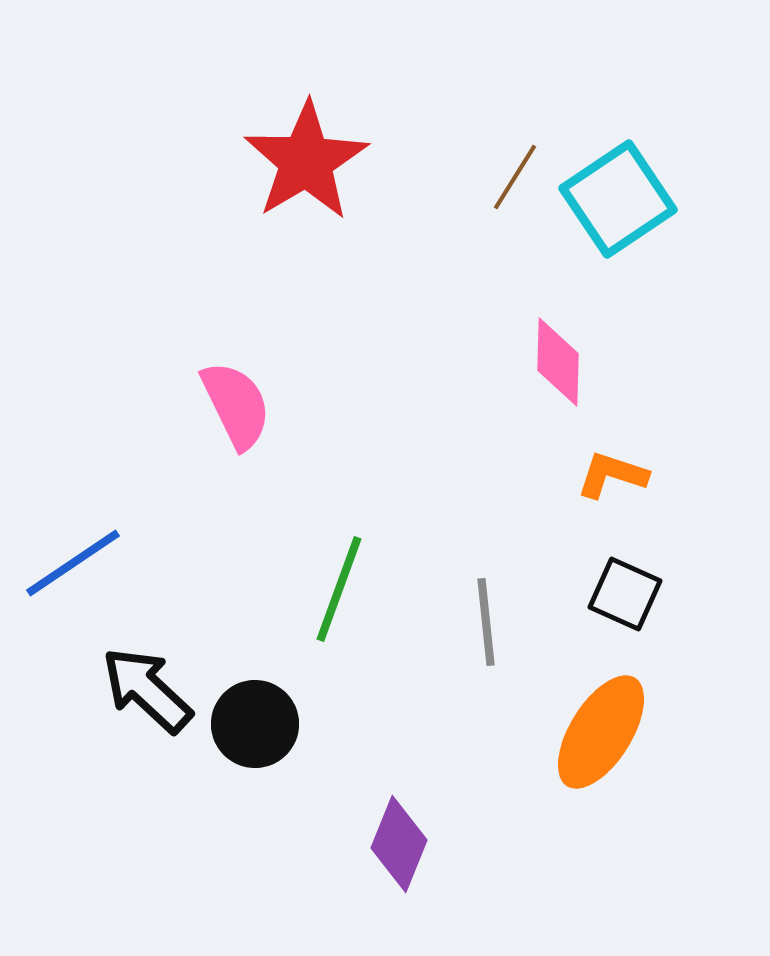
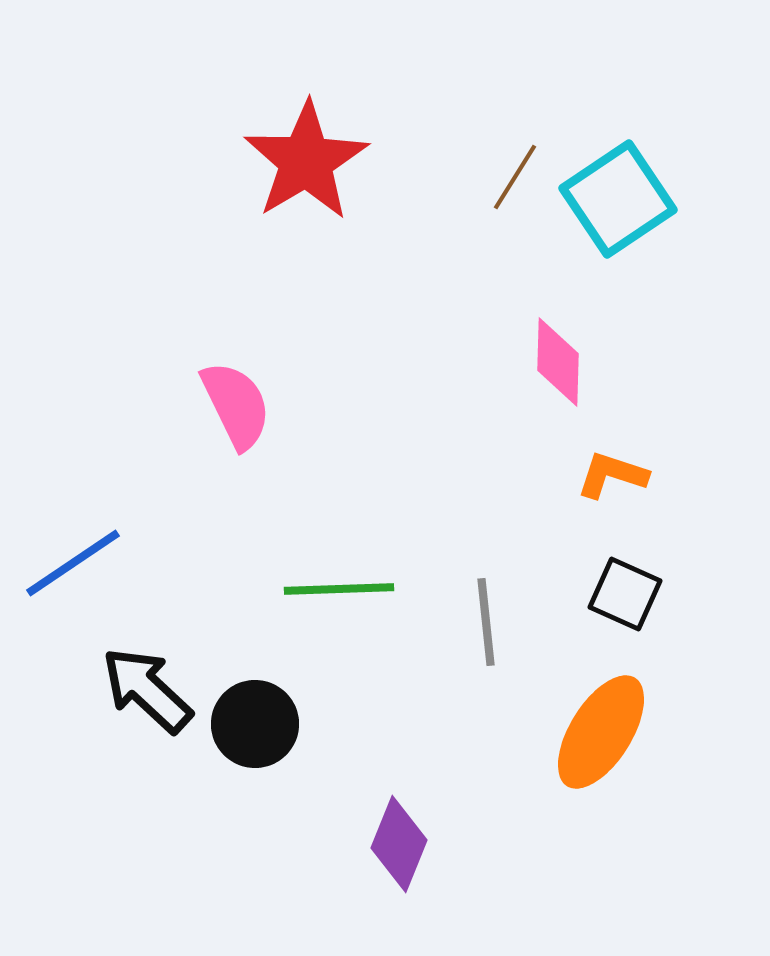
green line: rotated 68 degrees clockwise
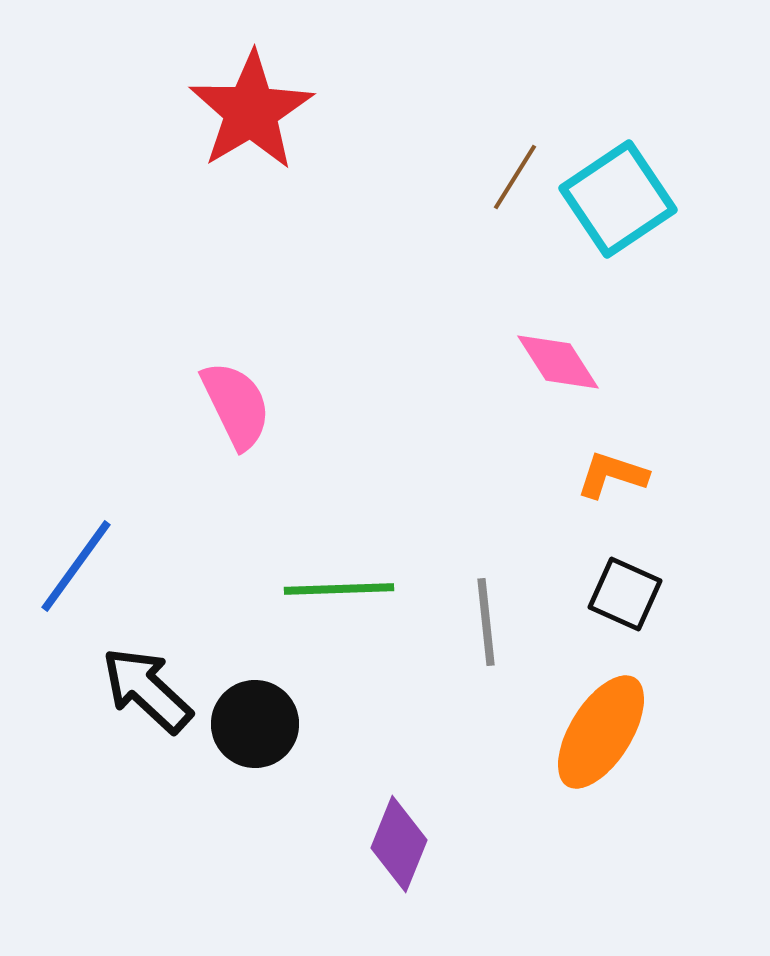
red star: moved 55 px left, 50 px up
pink diamond: rotated 34 degrees counterclockwise
blue line: moved 3 px right, 3 px down; rotated 20 degrees counterclockwise
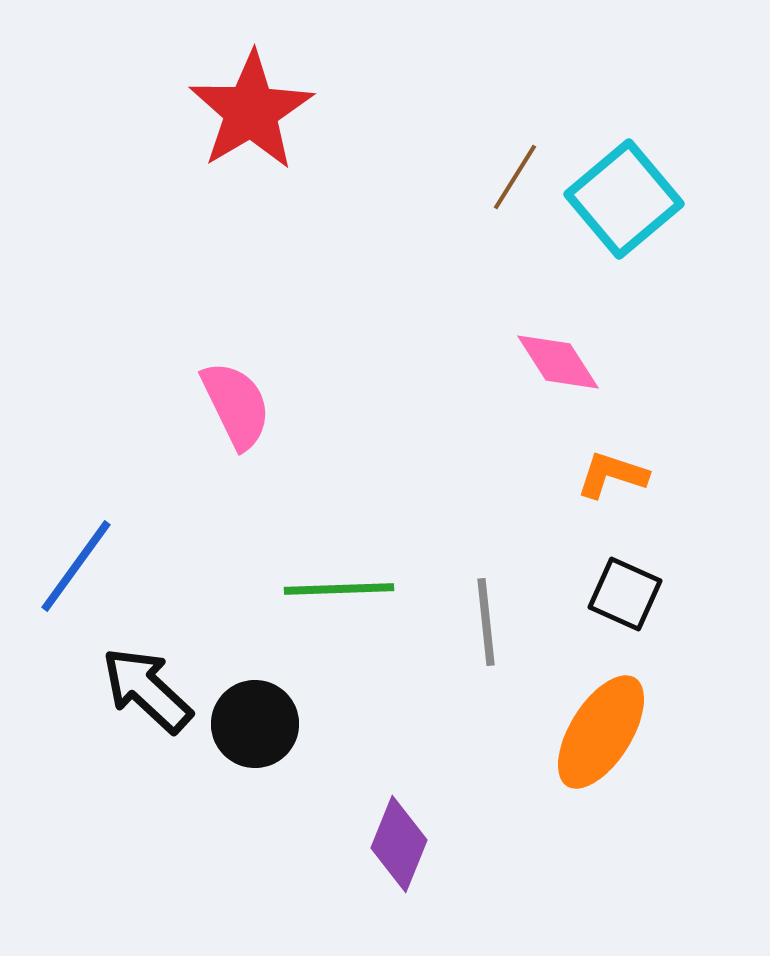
cyan square: moved 6 px right; rotated 6 degrees counterclockwise
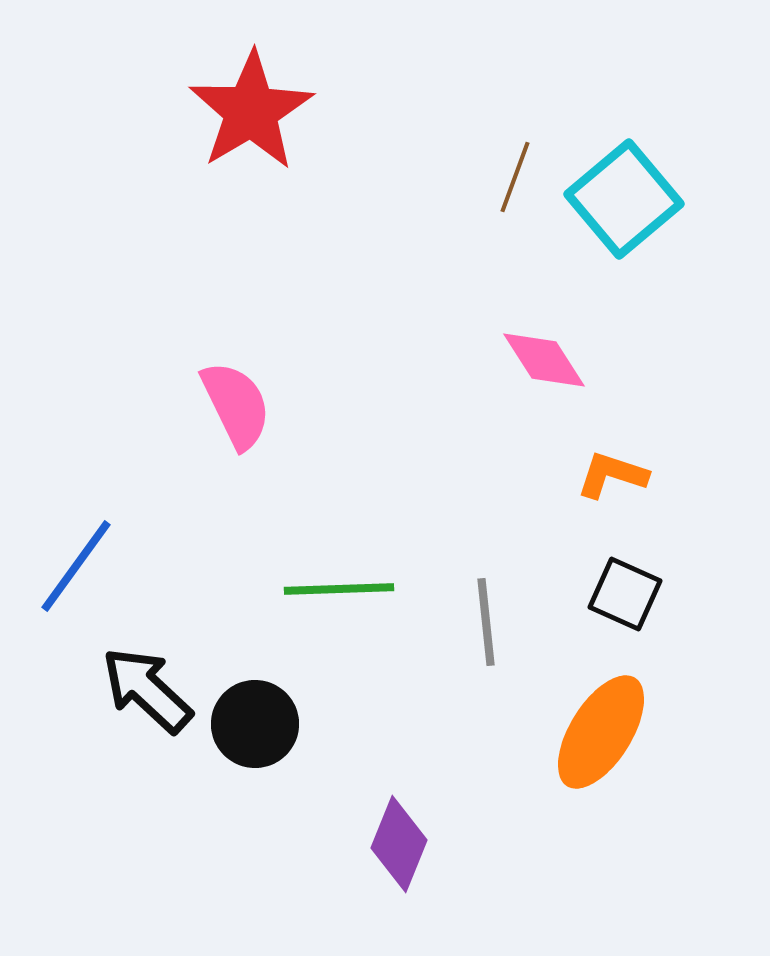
brown line: rotated 12 degrees counterclockwise
pink diamond: moved 14 px left, 2 px up
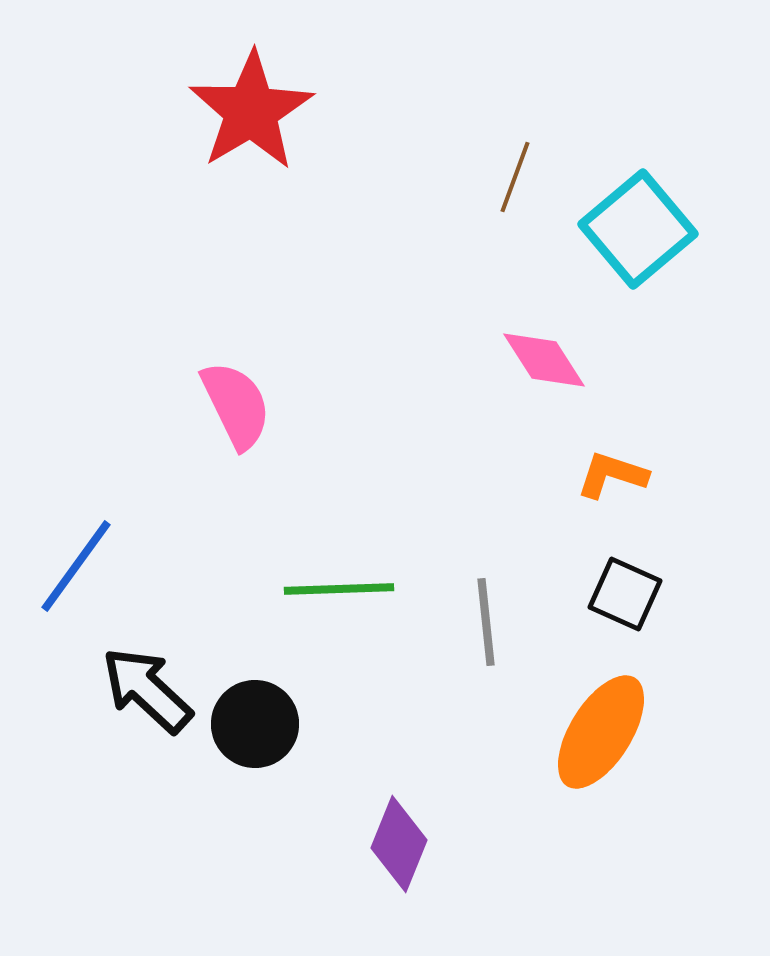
cyan square: moved 14 px right, 30 px down
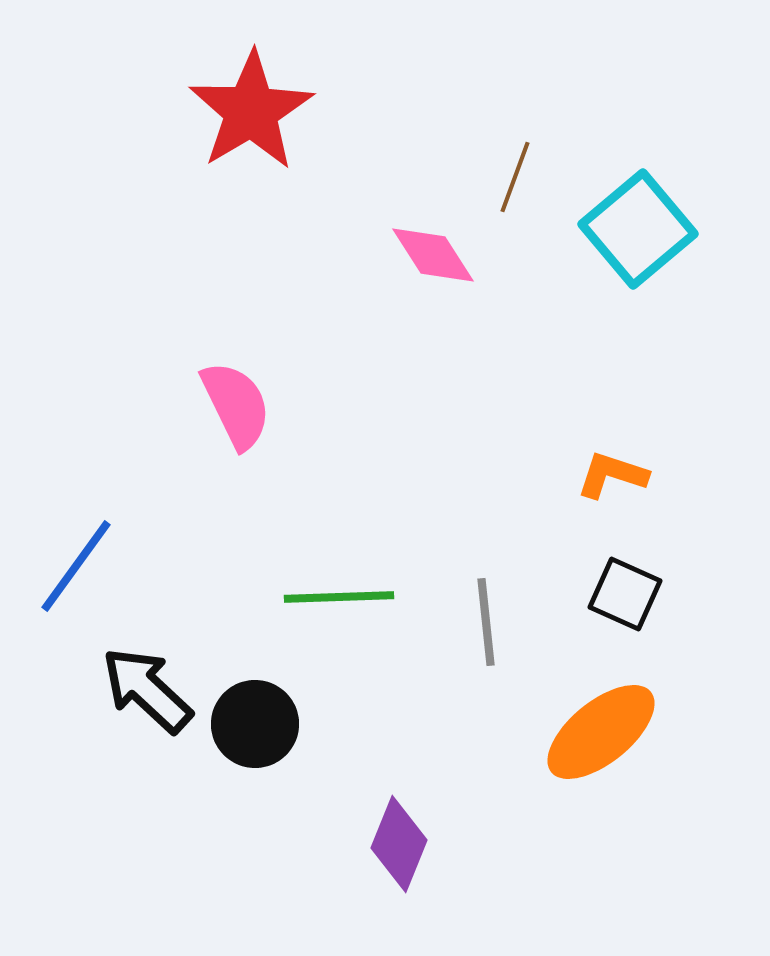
pink diamond: moved 111 px left, 105 px up
green line: moved 8 px down
orange ellipse: rotated 19 degrees clockwise
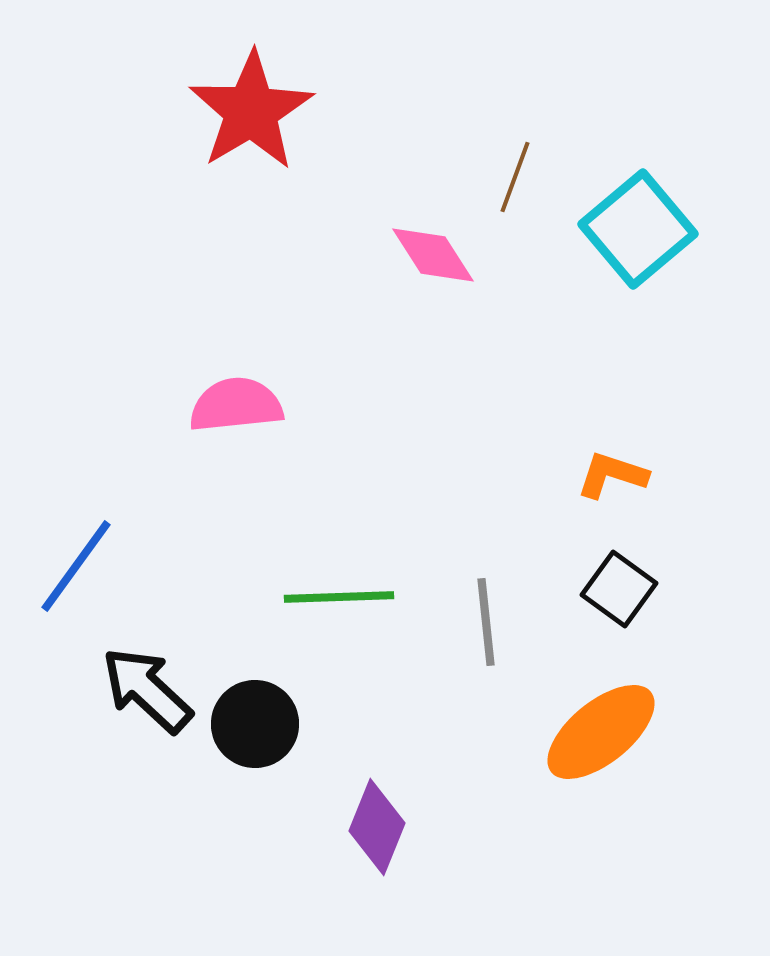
pink semicircle: rotated 70 degrees counterclockwise
black square: moved 6 px left, 5 px up; rotated 12 degrees clockwise
purple diamond: moved 22 px left, 17 px up
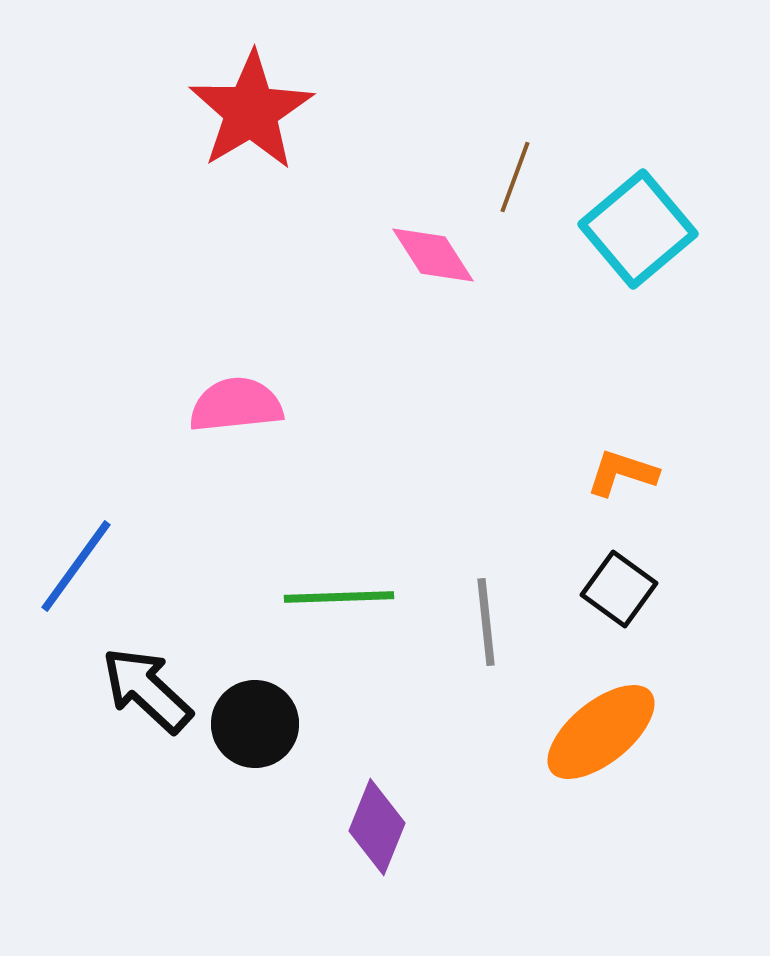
orange L-shape: moved 10 px right, 2 px up
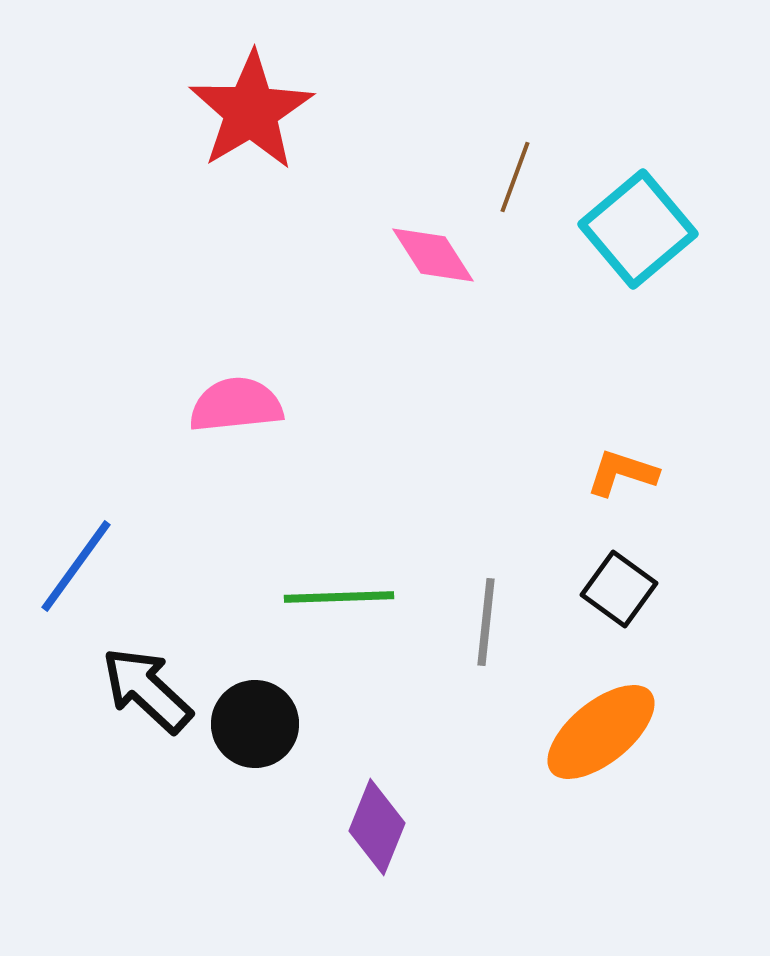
gray line: rotated 12 degrees clockwise
